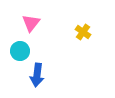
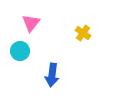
yellow cross: moved 1 px down
blue arrow: moved 15 px right
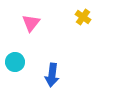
yellow cross: moved 16 px up
cyan circle: moved 5 px left, 11 px down
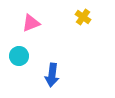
pink triangle: rotated 30 degrees clockwise
cyan circle: moved 4 px right, 6 px up
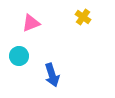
blue arrow: rotated 25 degrees counterclockwise
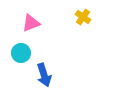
cyan circle: moved 2 px right, 3 px up
blue arrow: moved 8 px left
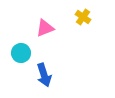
pink triangle: moved 14 px right, 5 px down
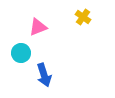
pink triangle: moved 7 px left, 1 px up
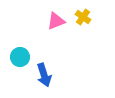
pink triangle: moved 18 px right, 6 px up
cyan circle: moved 1 px left, 4 px down
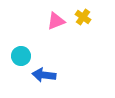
cyan circle: moved 1 px right, 1 px up
blue arrow: rotated 115 degrees clockwise
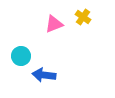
pink triangle: moved 2 px left, 3 px down
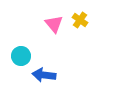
yellow cross: moved 3 px left, 3 px down
pink triangle: rotated 48 degrees counterclockwise
